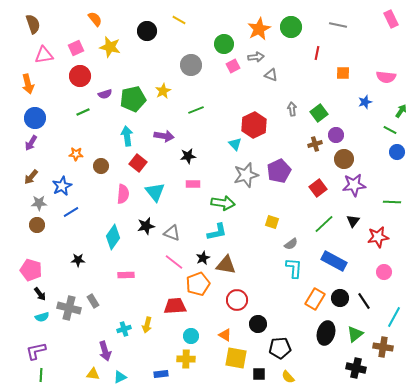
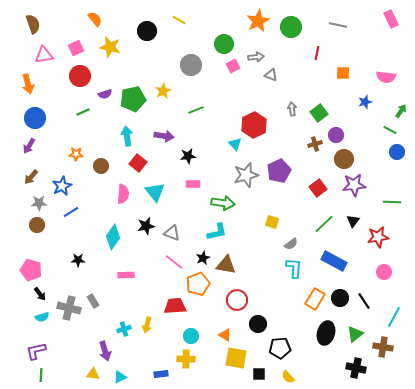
orange star at (259, 29): moved 1 px left, 8 px up
purple arrow at (31, 143): moved 2 px left, 3 px down
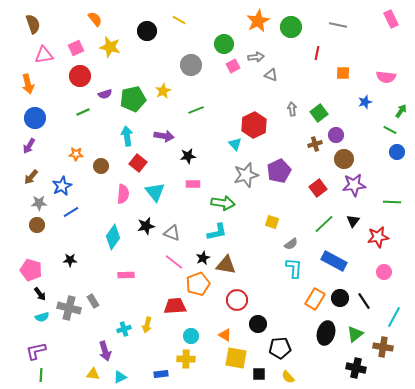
black star at (78, 260): moved 8 px left
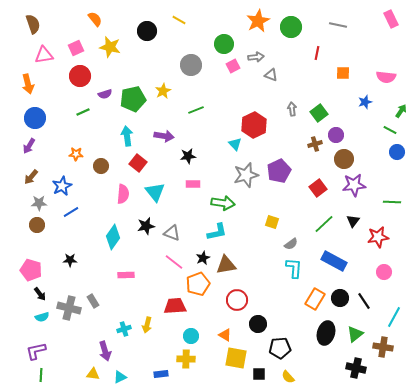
brown triangle at (226, 265): rotated 20 degrees counterclockwise
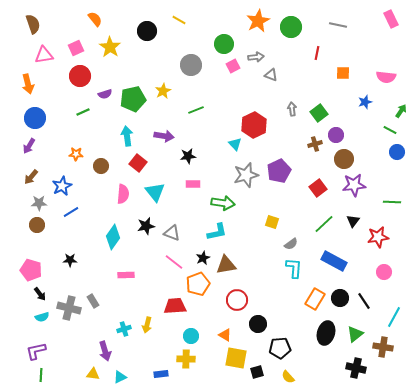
yellow star at (110, 47): rotated 20 degrees clockwise
black square at (259, 374): moved 2 px left, 2 px up; rotated 16 degrees counterclockwise
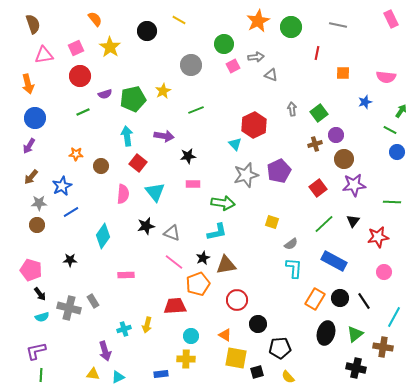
cyan diamond at (113, 237): moved 10 px left, 1 px up
cyan triangle at (120, 377): moved 2 px left
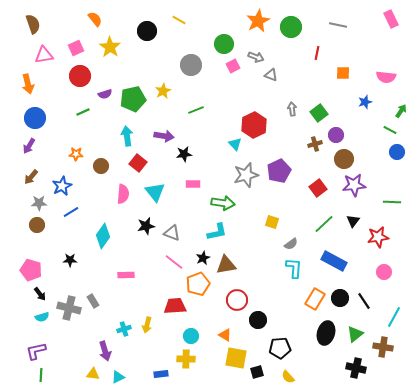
gray arrow at (256, 57): rotated 28 degrees clockwise
black star at (188, 156): moved 4 px left, 2 px up
black circle at (258, 324): moved 4 px up
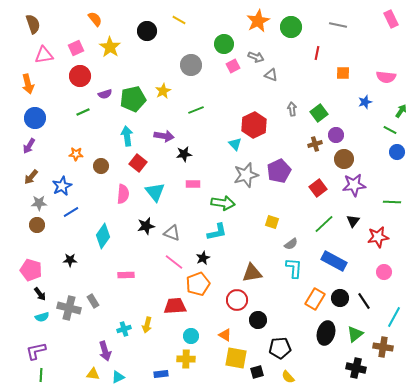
brown triangle at (226, 265): moved 26 px right, 8 px down
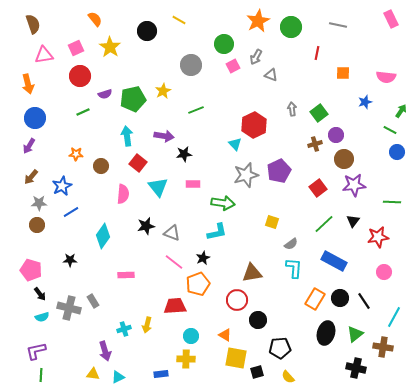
gray arrow at (256, 57): rotated 98 degrees clockwise
cyan triangle at (155, 192): moved 3 px right, 5 px up
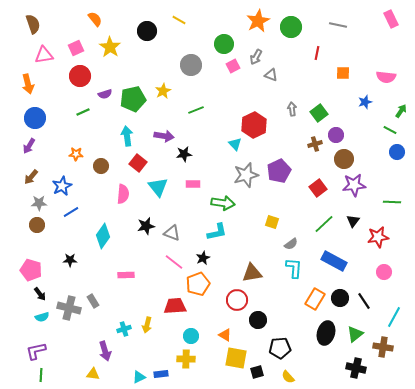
cyan triangle at (118, 377): moved 21 px right
